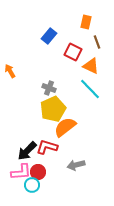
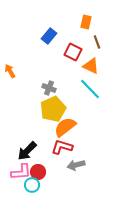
red L-shape: moved 15 px right
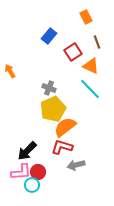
orange rectangle: moved 5 px up; rotated 40 degrees counterclockwise
red square: rotated 30 degrees clockwise
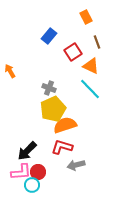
orange semicircle: moved 2 px up; rotated 20 degrees clockwise
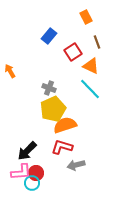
red circle: moved 2 px left, 1 px down
cyan circle: moved 2 px up
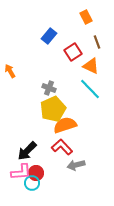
red L-shape: rotated 30 degrees clockwise
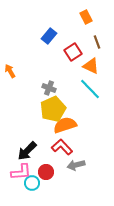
red circle: moved 10 px right, 1 px up
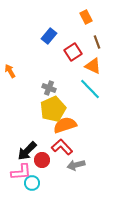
orange triangle: moved 2 px right
red circle: moved 4 px left, 12 px up
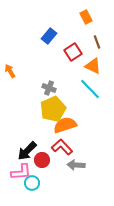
gray arrow: rotated 18 degrees clockwise
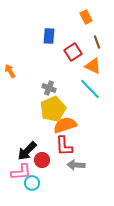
blue rectangle: rotated 35 degrees counterclockwise
red L-shape: moved 2 px right, 1 px up; rotated 140 degrees counterclockwise
